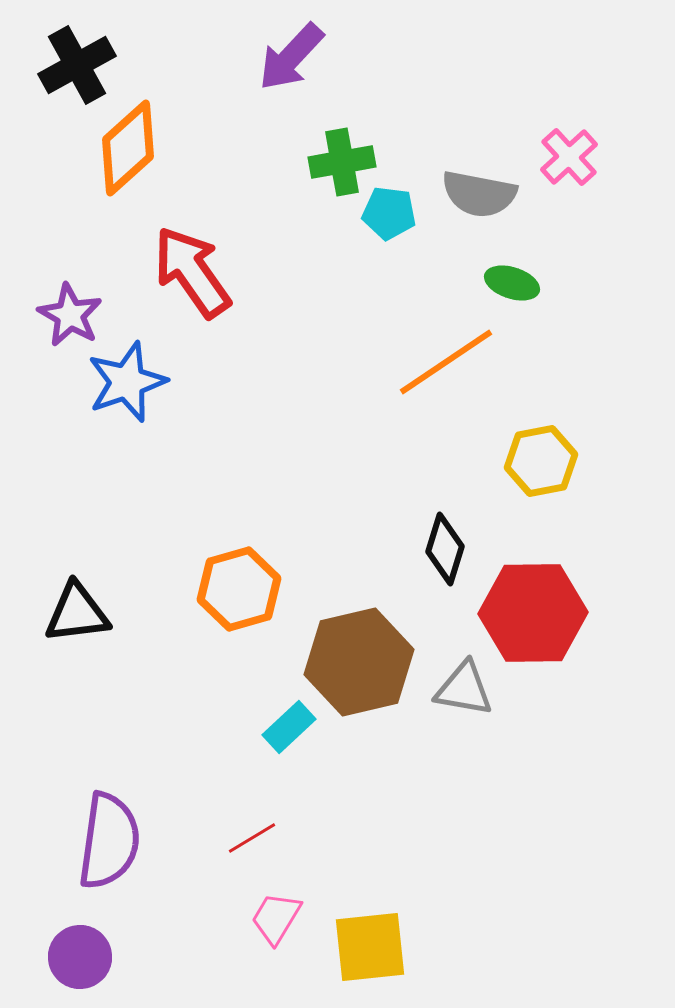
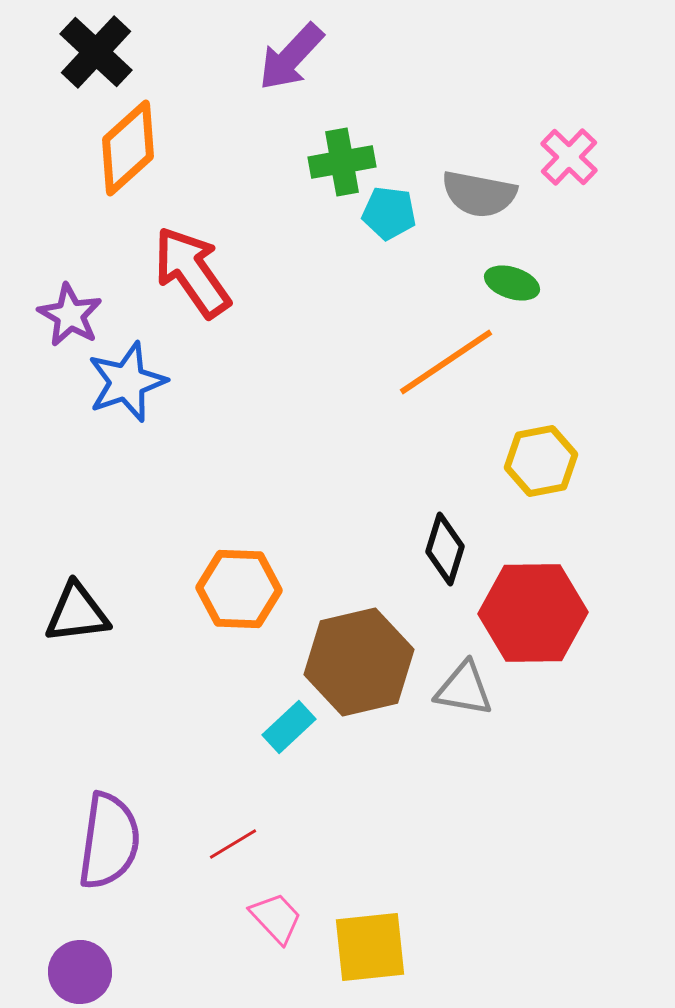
black cross: moved 19 px right, 13 px up; rotated 18 degrees counterclockwise
pink cross: rotated 4 degrees counterclockwise
orange hexagon: rotated 18 degrees clockwise
red line: moved 19 px left, 6 px down
pink trapezoid: rotated 106 degrees clockwise
purple circle: moved 15 px down
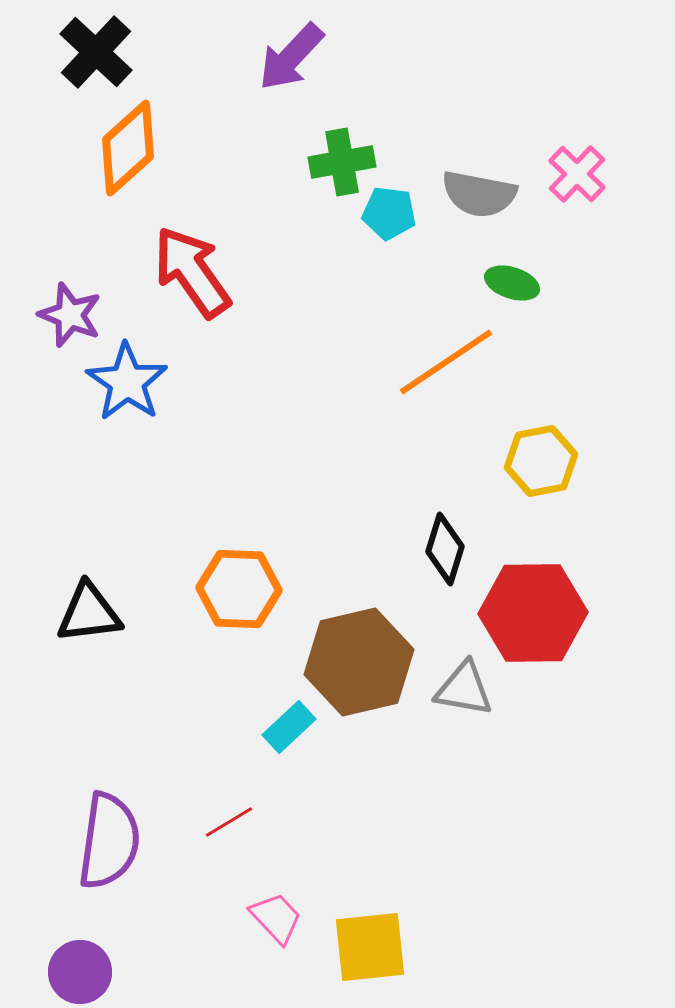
pink cross: moved 8 px right, 17 px down
purple star: rotated 8 degrees counterclockwise
blue star: rotated 18 degrees counterclockwise
black triangle: moved 12 px right
red line: moved 4 px left, 22 px up
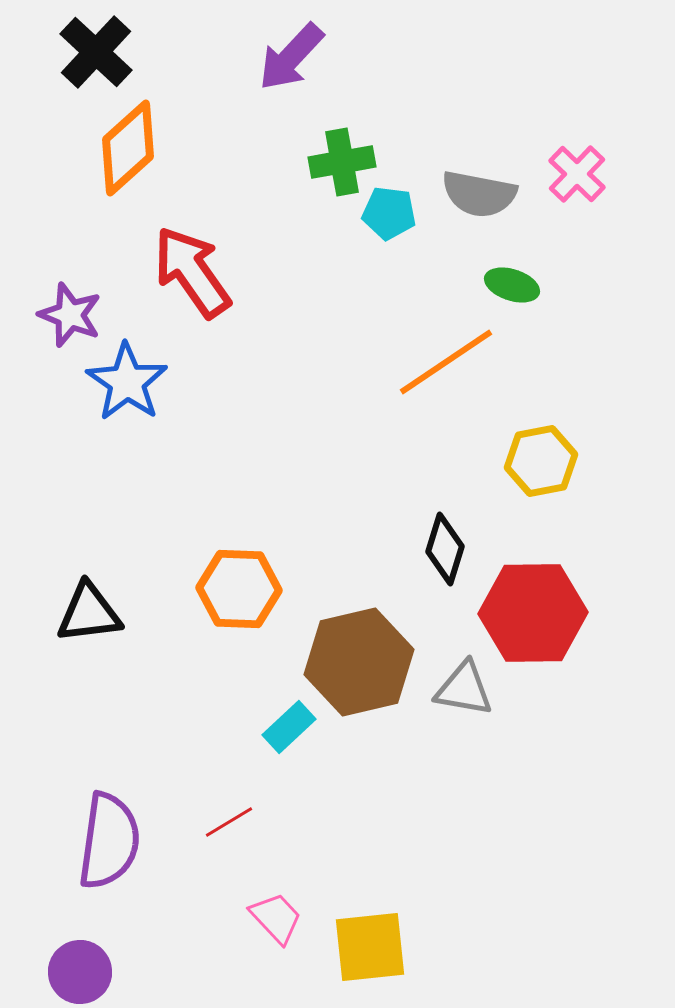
green ellipse: moved 2 px down
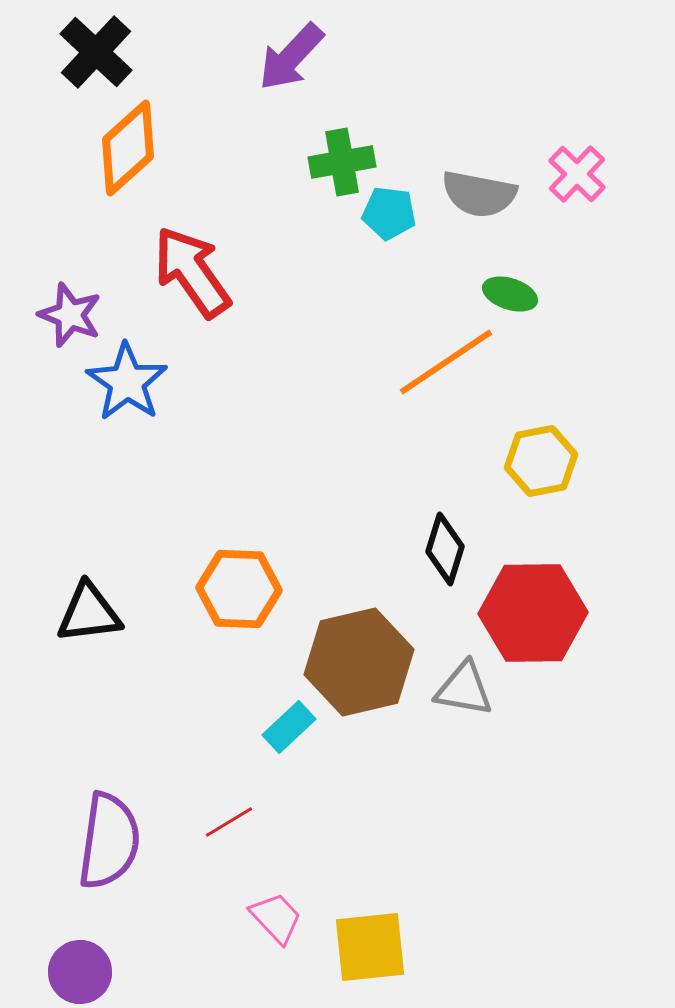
green ellipse: moved 2 px left, 9 px down
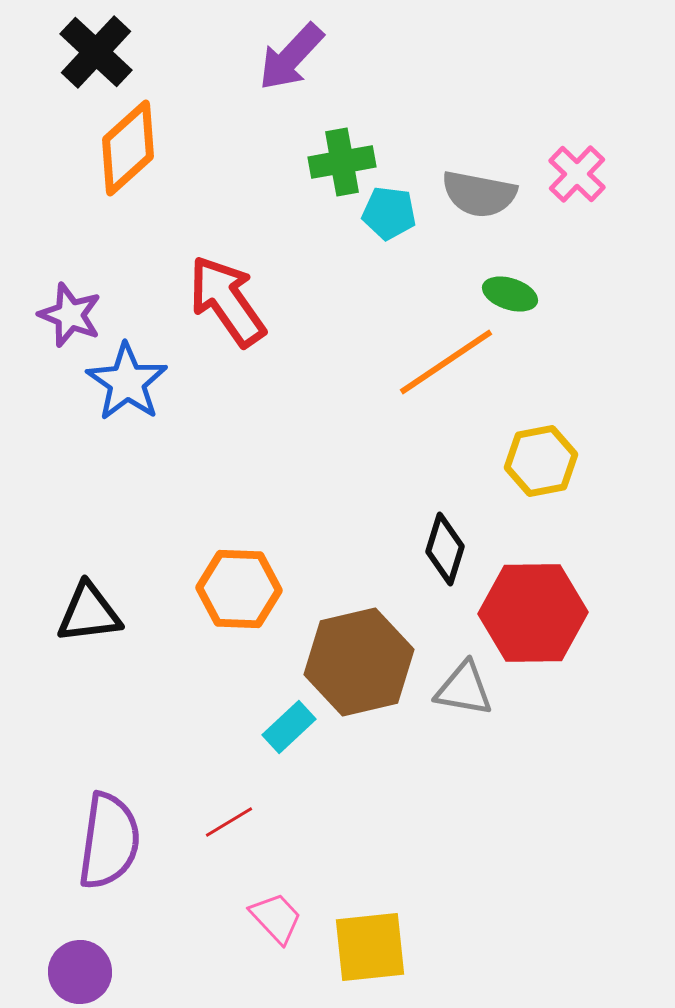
red arrow: moved 35 px right, 29 px down
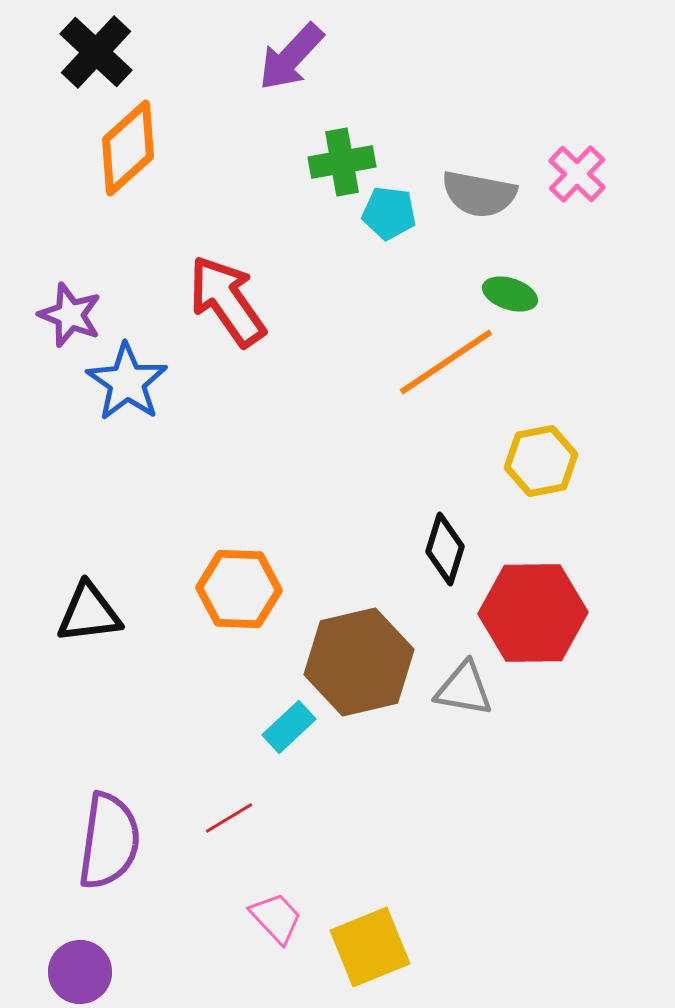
red line: moved 4 px up
yellow square: rotated 16 degrees counterclockwise
